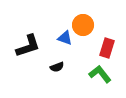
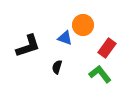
red rectangle: rotated 18 degrees clockwise
black semicircle: rotated 128 degrees clockwise
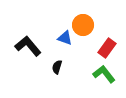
black L-shape: rotated 112 degrees counterclockwise
green L-shape: moved 4 px right
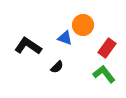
black L-shape: rotated 16 degrees counterclockwise
black semicircle: rotated 152 degrees counterclockwise
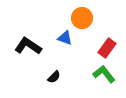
orange circle: moved 1 px left, 7 px up
black semicircle: moved 3 px left, 10 px down
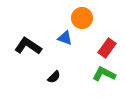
green L-shape: rotated 25 degrees counterclockwise
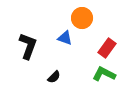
black L-shape: rotated 76 degrees clockwise
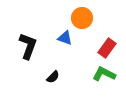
black semicircle: moved 1 px left
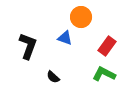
orange circle: moved 1 px left, 1 px up
red rectangle: moved 2 px up
black semicircle: rotated 88 degrees clockwise
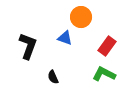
black semicircle: rotated 24 degrees clockwise
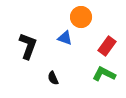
black semicircle: moved 1 px down
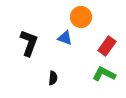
black L-shape: moved 1 px right, 3 px up
black semicircle: rotated 152 degrees counterclockwise
